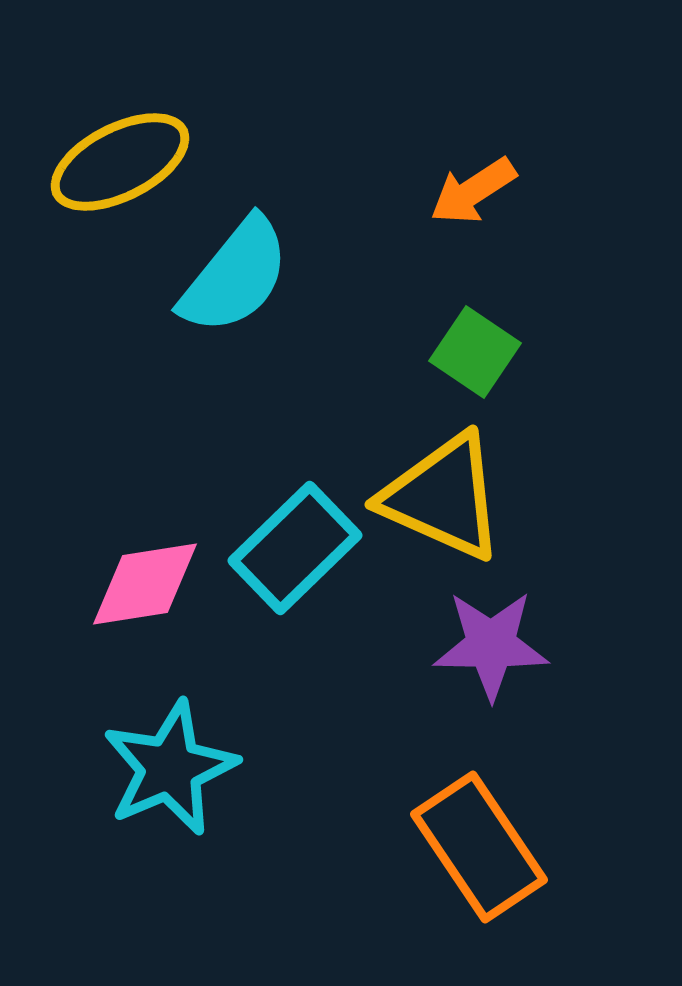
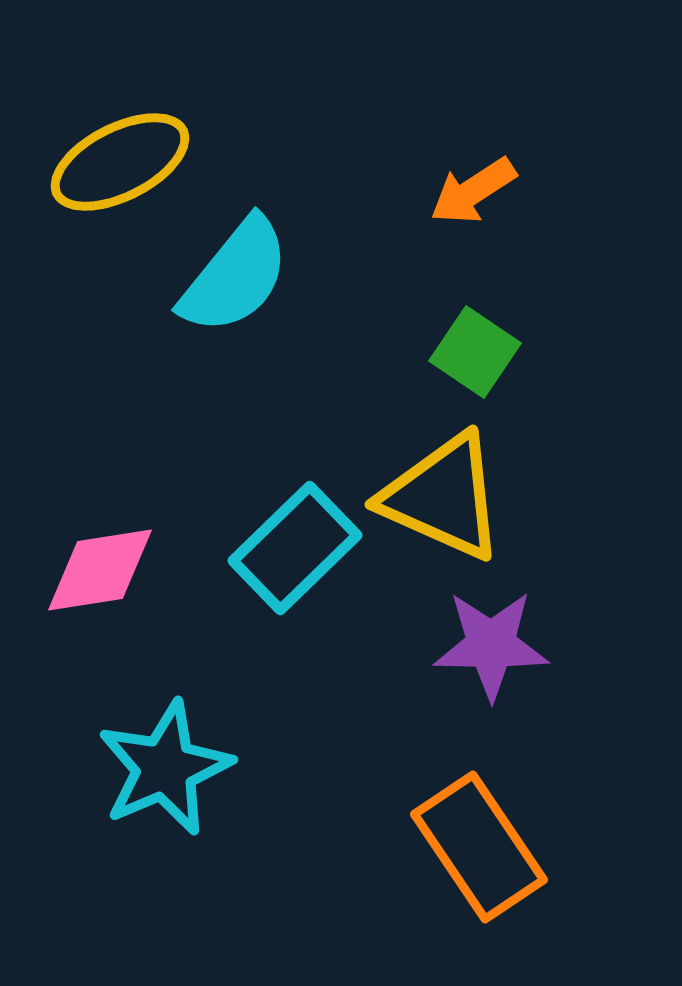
pink diamond: moved 45 px left, 14 px up
cyan star: moved 5 px left
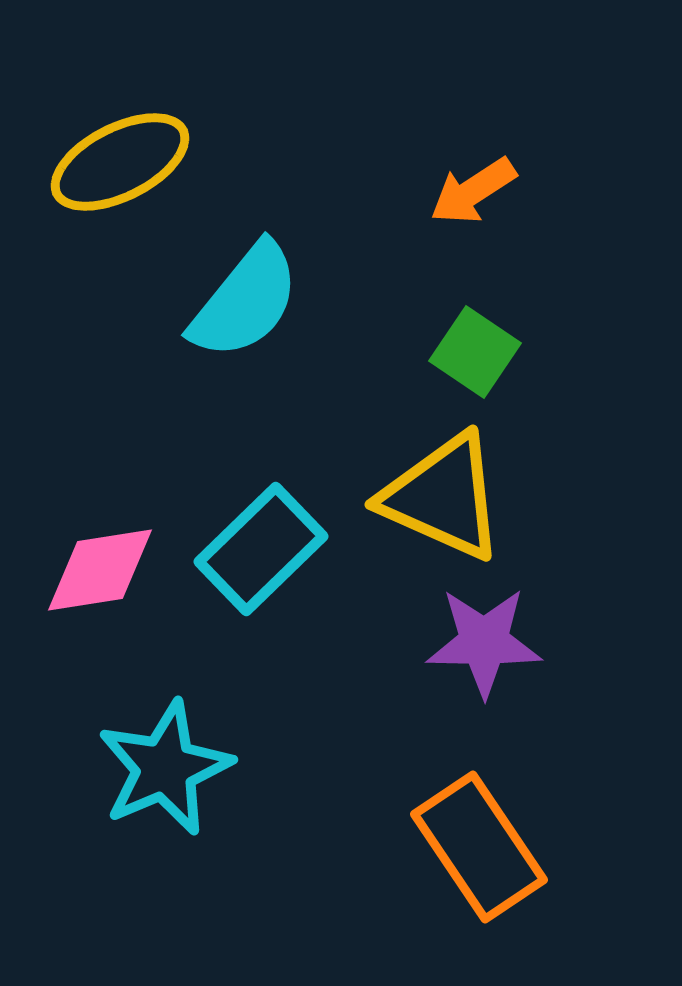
cyan semicircle: moved 10 px right, 25 px down
cyan rectangle: moved 34 px left, 1 px down
purple star: moved 7 px left, 3 px up
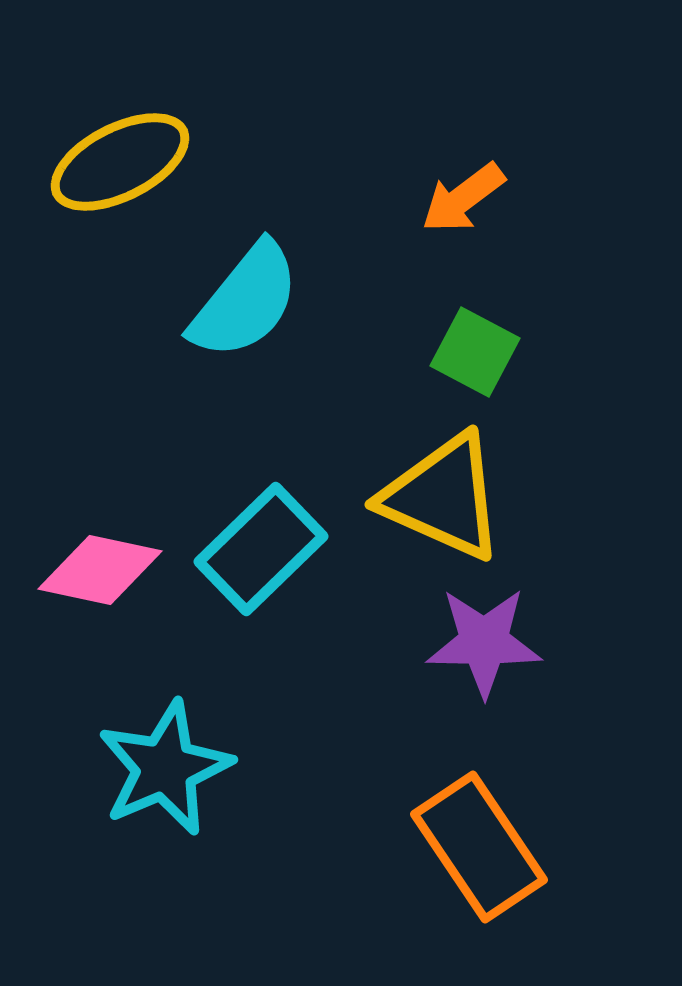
orange arrow: moved 10 px left, 7 px down; rotated 4 degrees counterclockwise
green square: rotated 6 degrees counterclockwise
pink diamond: rotated 21 degrees clockwise
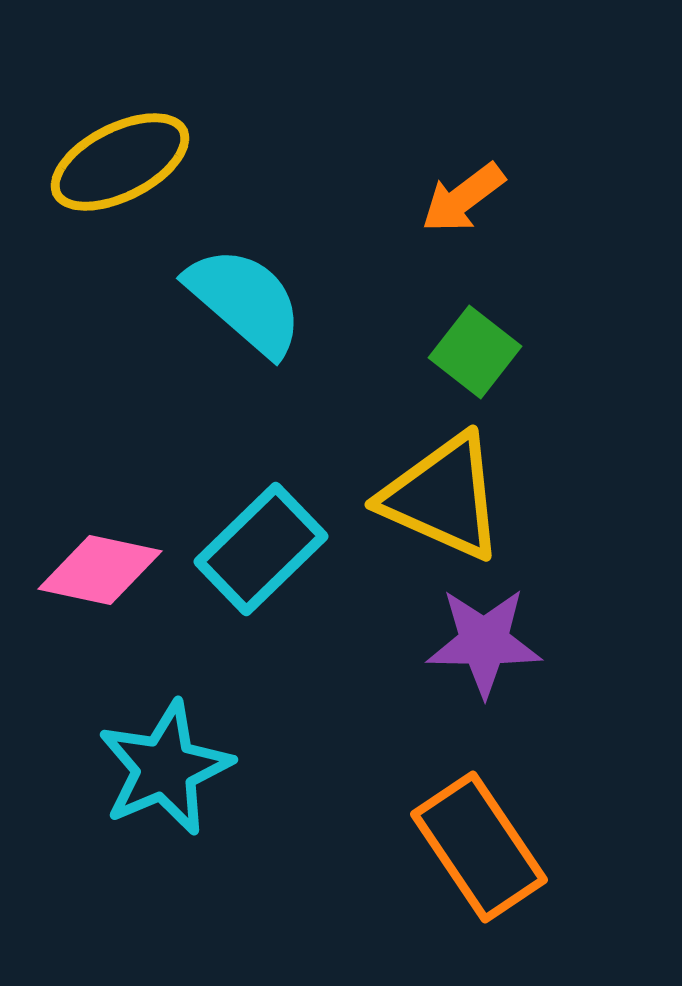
cyan semicircle: rotated 88 degrees counterclockwise
green square: rotated 10 degrees clockwise
